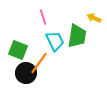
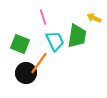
green square: moved 2 px right, 6 px up
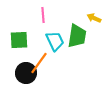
pink line: moved 2 px up; rotated 14 degrees clockwise
green square: moved 1 px left, 4 px up; rotated 24 degrees counterclockwise
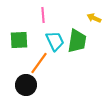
green trapezoid: moved 5 px down
black circle: moved 12 px down
